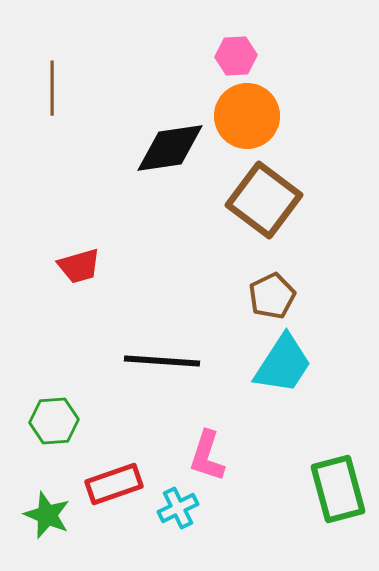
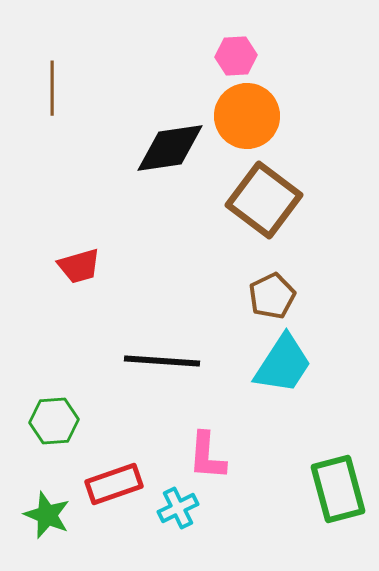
pink L-shape: rotated 14 degrees counterclockwise
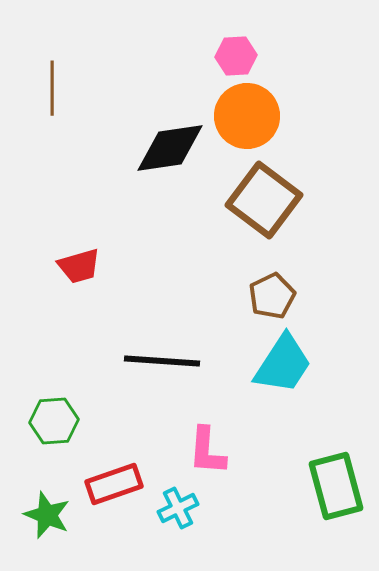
pink L-shape: moved 5 px up
green rectangle: moved 2 px left, 3 px up
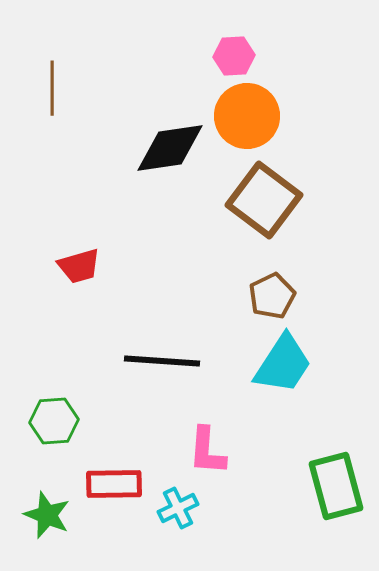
pink hexagon: moved 2 px left
red rectangle: rotated 18 degrees clockwise
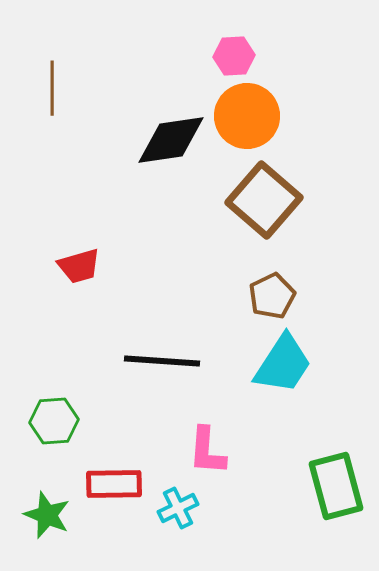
black diamond: moved 1 px right, 8 px up
brown square: rotated 4 degrees clockwise
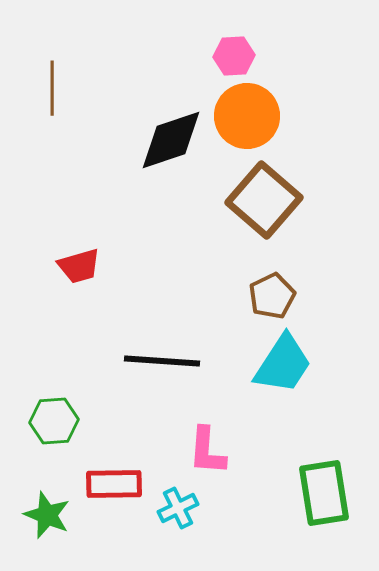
black diamond: rotated 10 degrees counterclockwise
green rectangle: moved 12 px left, 7 px down; rotated 6 degrees clockwise
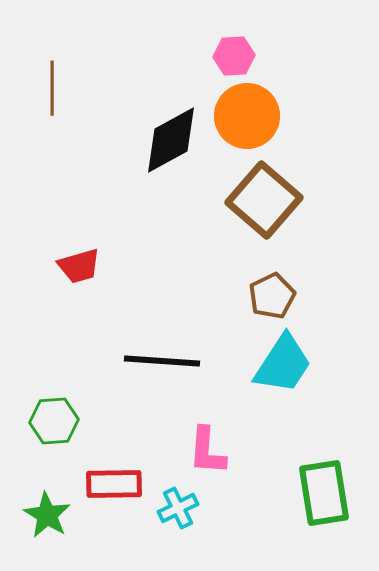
black diamond: rotated 10 degrees counterclockwise
green star: rotated 9 degrees clockwise
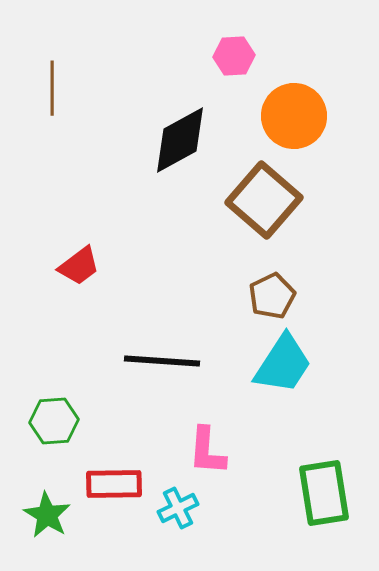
orange circle: moved 47 px right
black diamond: moved 9 px right
red trapezoid: rotated 21 degrees counterclockwise
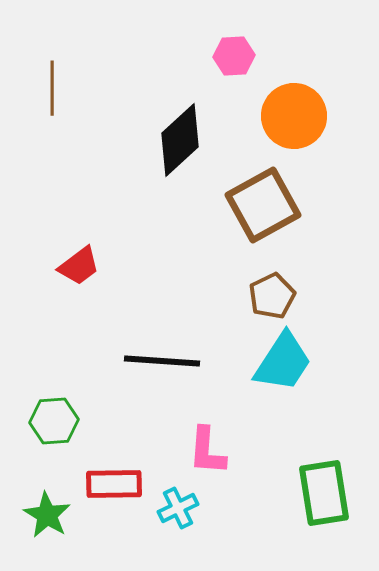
black diamond: rotated 14 degrees counterclockwise
brown square: moved 1 px left, 5 px down; rotated 20 degrees clockwise
cyan trapezoid: moved 2 px up
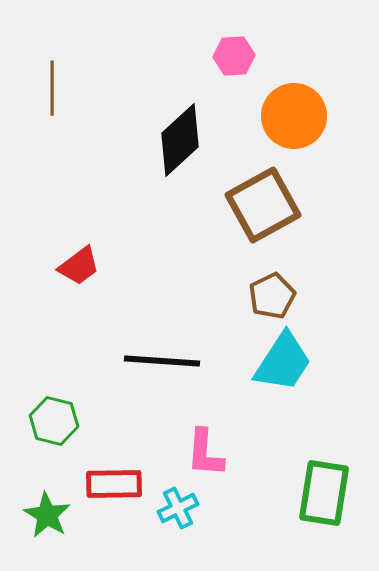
green hexagon: rotated 18 degrees clockwise
pink L-shape: moved 2 px left, 2 px down
green rectangle: rotated 18 degrees clockwise
